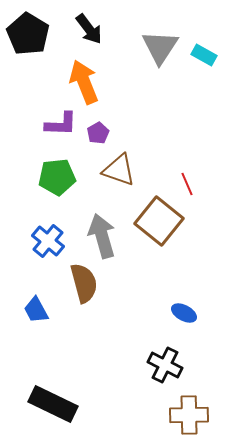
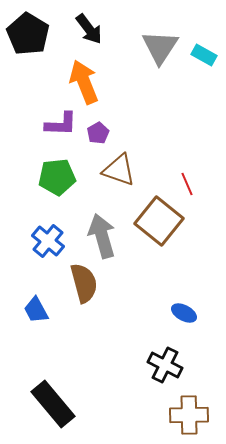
black rectangle: rotated 24 degrees clockwise
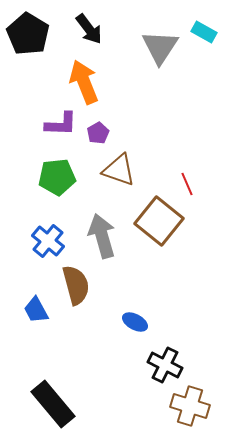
cyan rectangle: moved 23 px up
brown semicircle: moved 8 px left, 2 px down
blue ellipse: moved 49 px left, 9 px down
brown cross: moved 1 px right, 9 px up; rotated 18 degrees clockwise
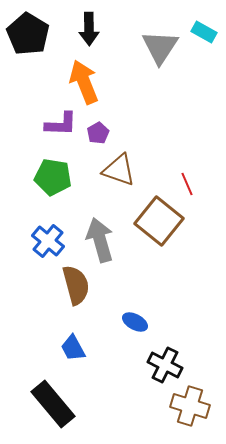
black arrow: rotated 36 degrees clockwise
green pentagon: moved 4 px left; rotated 15 degrees clockwise
gray arrow: moved 2 px left, 4 px down
blue trapezoid: moved 37 px right, 38 px down
